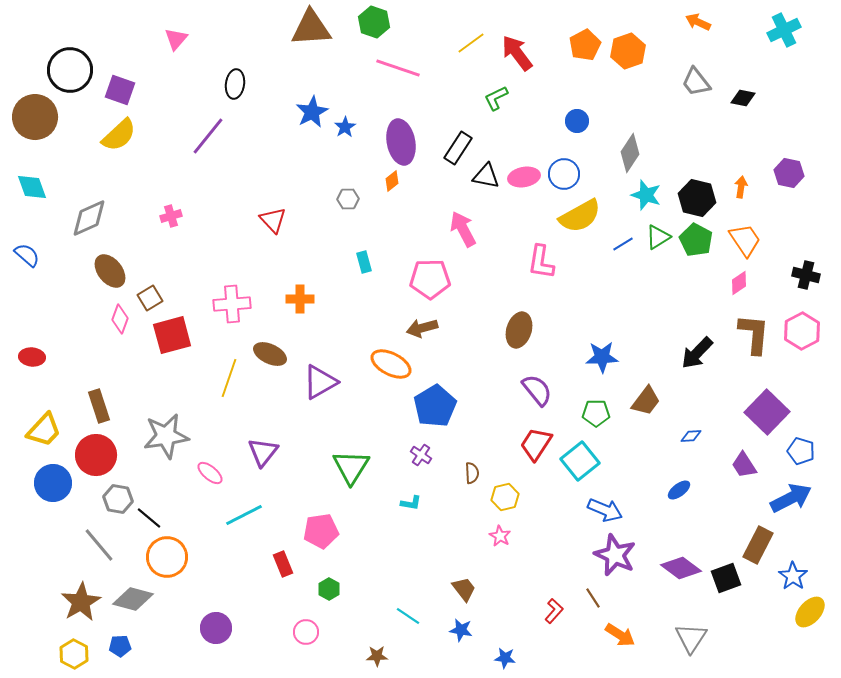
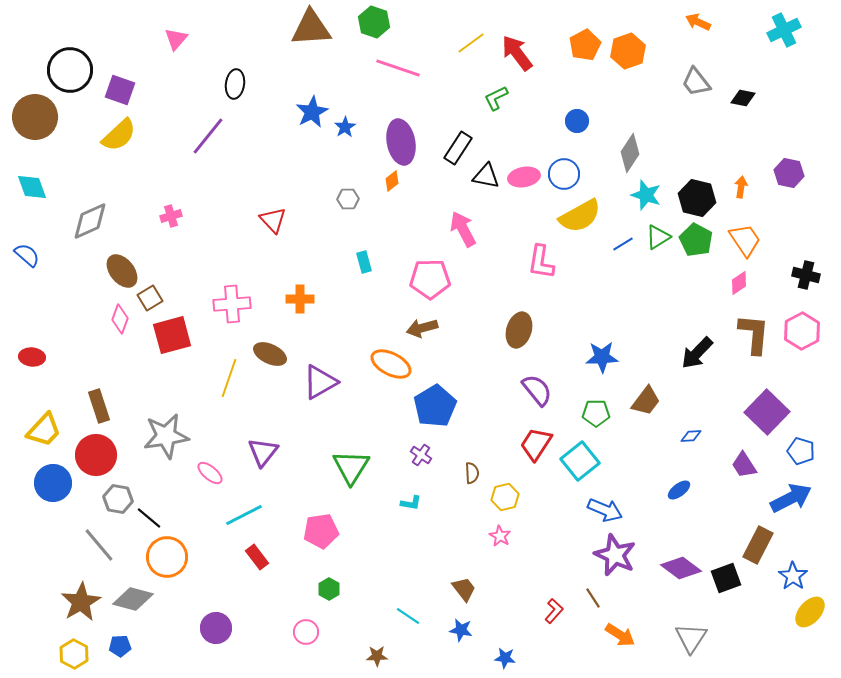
gray diamond at (89, 218): moved 1 px right, 3 px down
brown ellipse at (110, 271): moved 12 px right
red rectangle at (283, 564): moved 26 px left, 7 px up; rotated 15 degrees counterclockwise
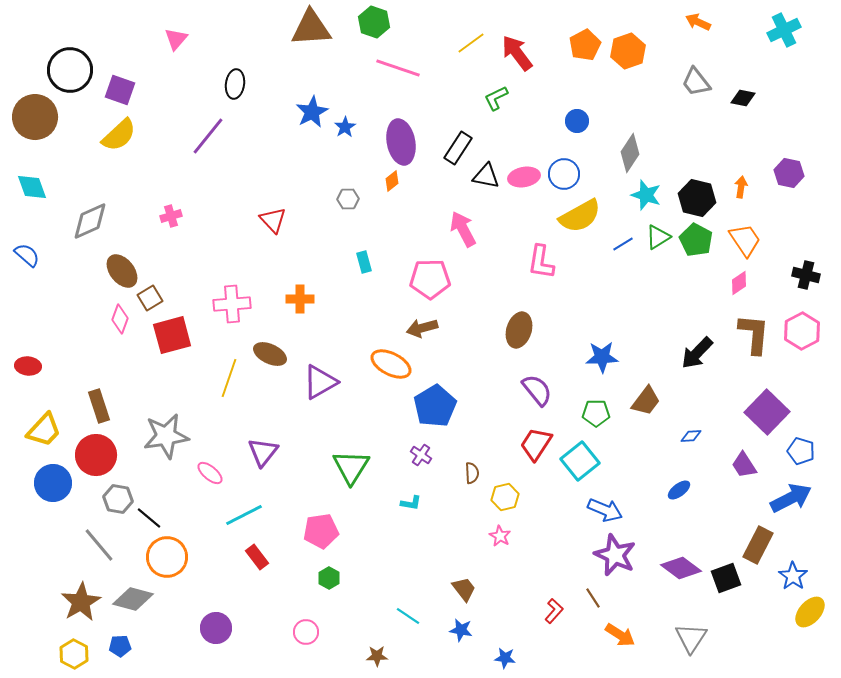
red ellipse at (32, 357): moved 4 px left, 9 px down
green hexagon at (329, 589): moved 11 px up
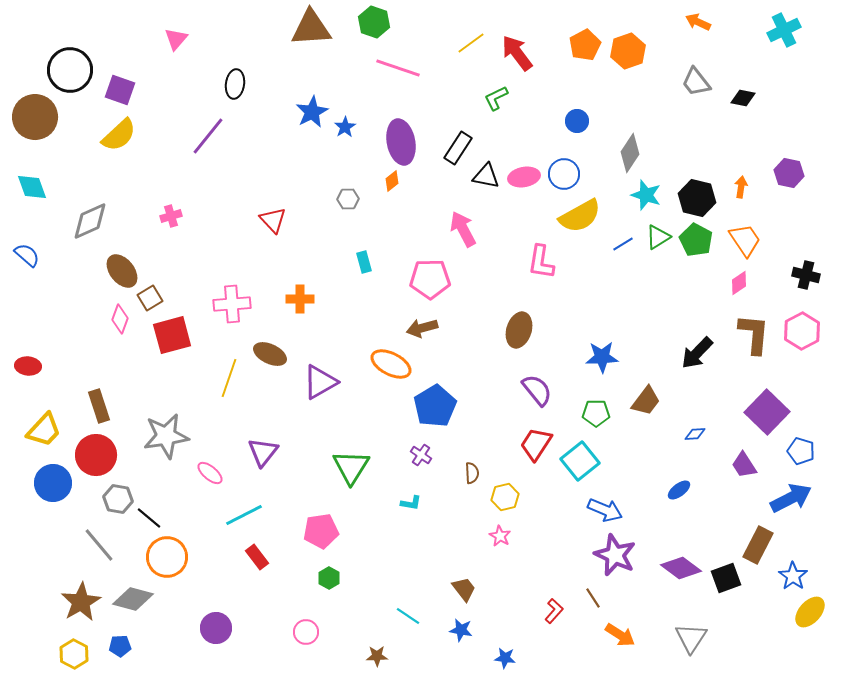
blue diamond at (691, 436): moved 4 px right, 2 px up
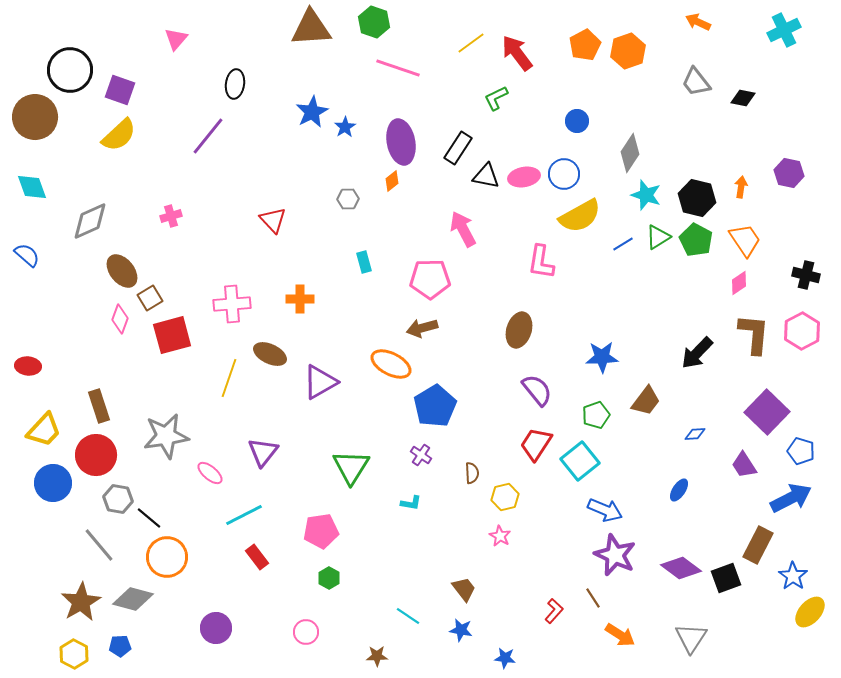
green pentagon at (596, 413): moved 2 px down; rotated 20 degrees counterclockwise
blue ellipse at (679, 490): rotated 20 degrees counterclockwise
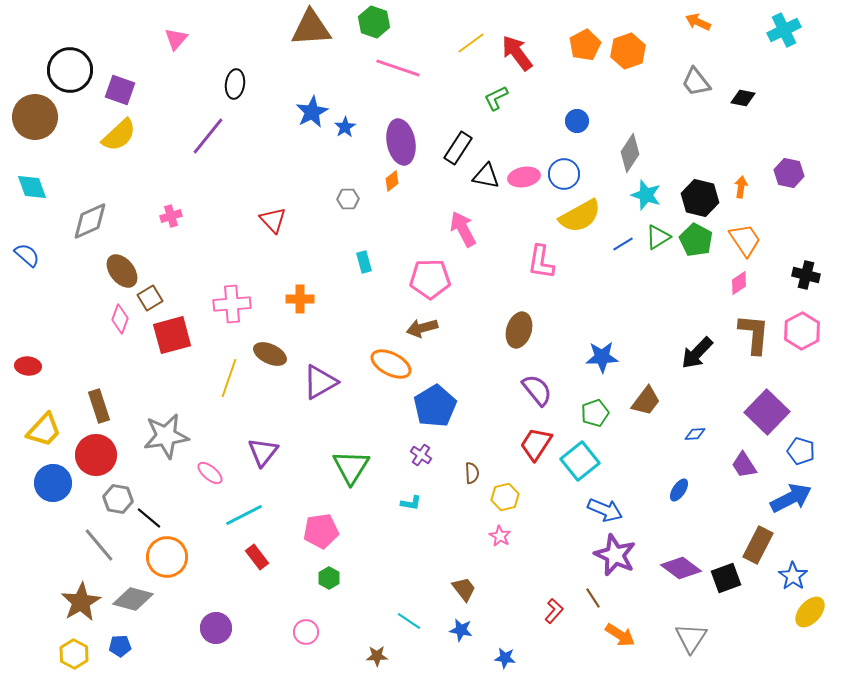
black hexagon at (697, 198): moved 3 px right
green pentagon at (596, 415): moved 1 px left, 2 px up
cyan line at (408, 616): moved 1 px right, 5 px down
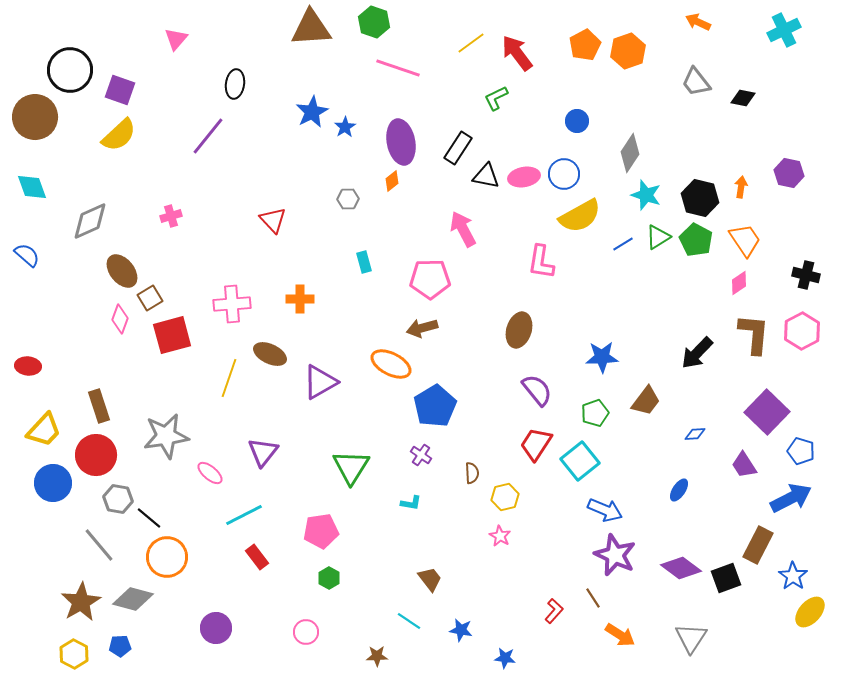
brown trapezoid at (464, 589): moved 34 px left, 10 px up
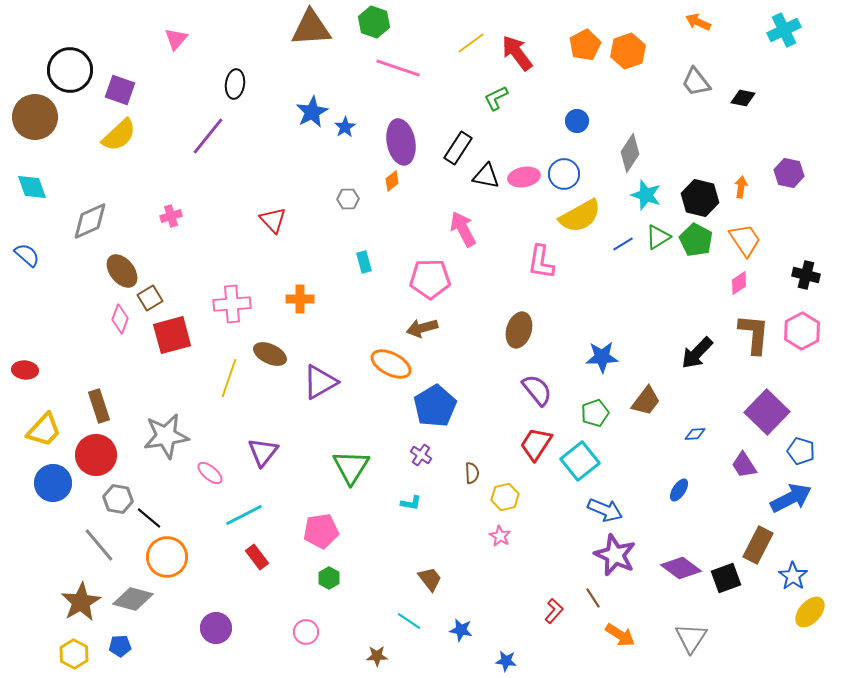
red ellipse at (28, 366): moved 3 px left, 4 px down
blue star at (505, 658): moved 1 px right, 3 px down
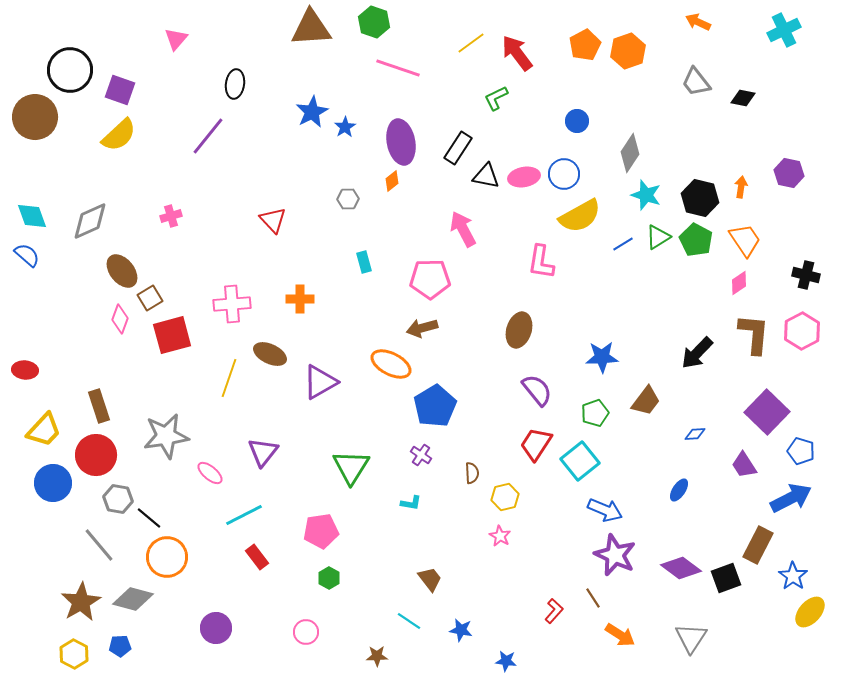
cyan diamond at (32, 187): moved 29 px down
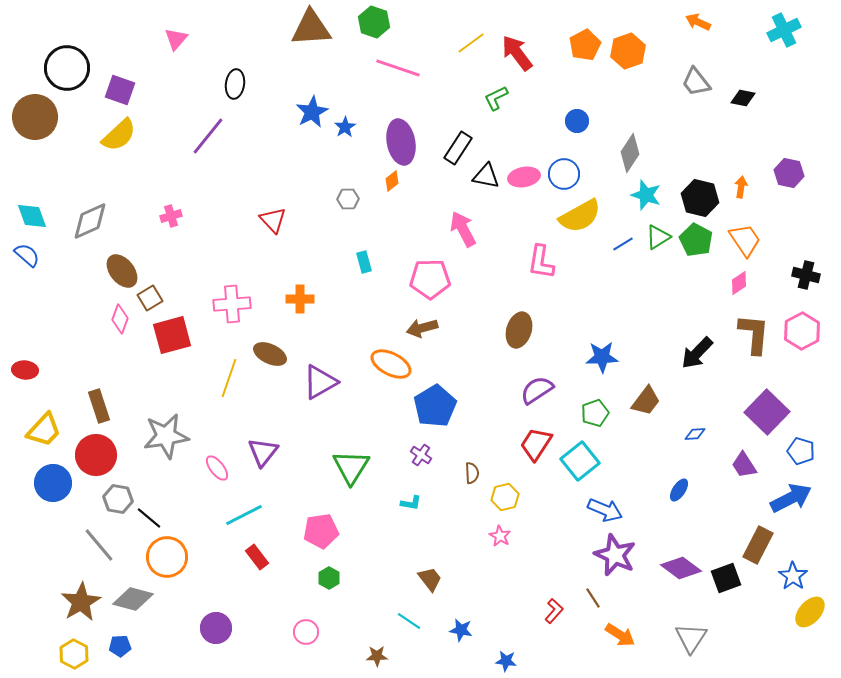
black circle at (70, 70): moved 3 px left, 2 px up
purple semicircle at (537, 390): rotated 84 degrees counterclockwise
pink ellipse at (210, 473): moved 7 px right, 5 px up; rotated 12 degrees clockwise
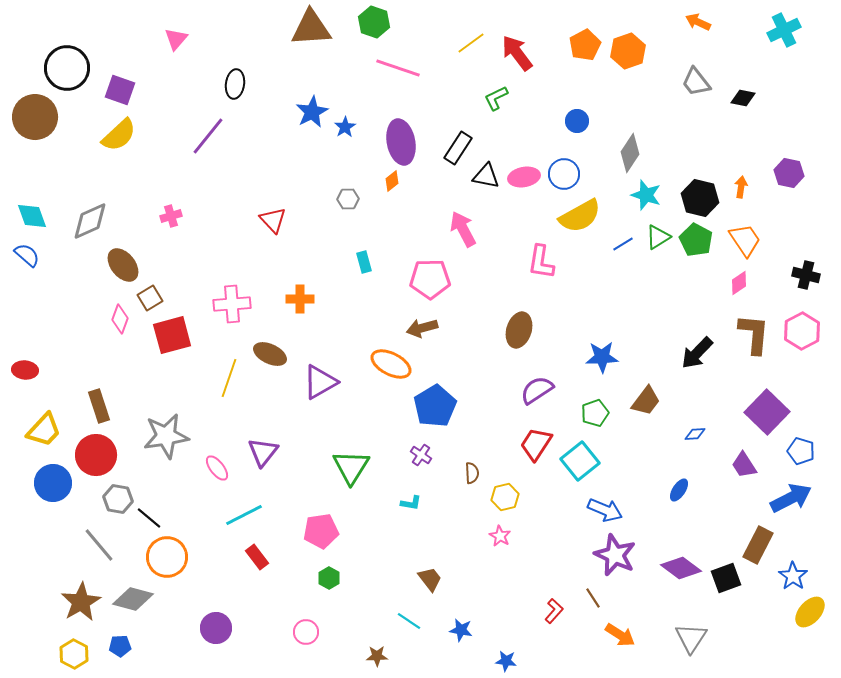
brown ellipse at (122, 271): moved 1 px right, 6 px up
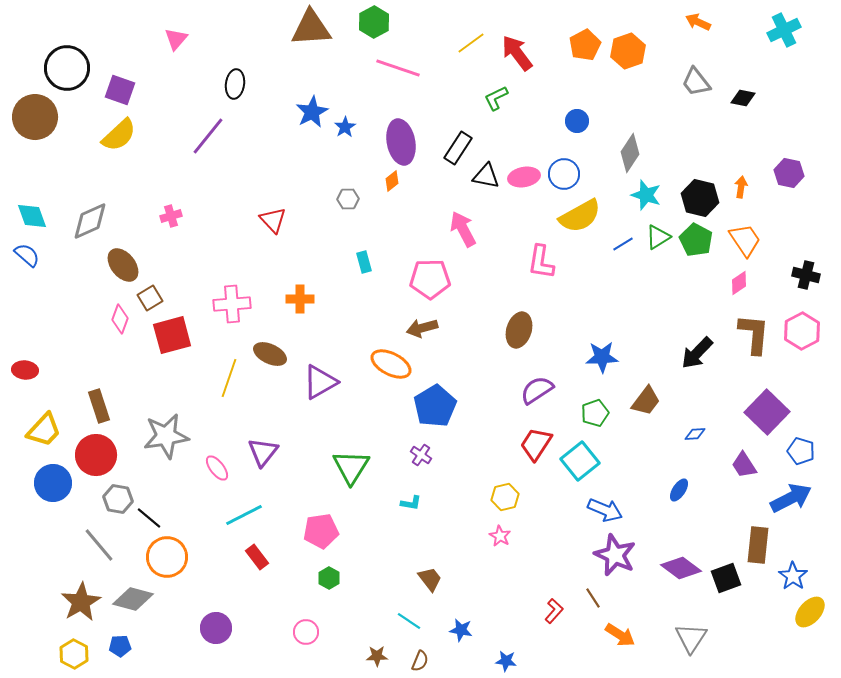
green hexagon at (374, 22): rotated 12 degrees clockwise
brown semicircle at (472, 473): moved 52 px left, 188 px down; rotated 25 degrees clockwise
brown rectangle at (758, 545): rotated 21 degrees counterclockwise
